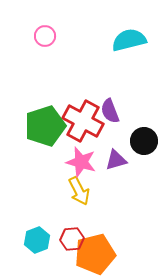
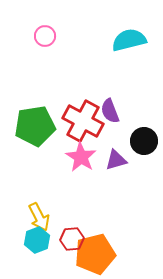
green pentagon: moved 10 px left; rotated 9 degrees clockwise
pink star: moved 5 px up; rotated 16 degrees clockwise
yellow arrow: moved 40 px left, 26 px down
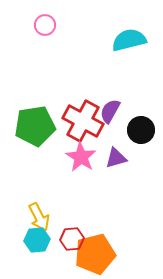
pink circle: moved 11 px up
purple semicircle: rotated 50 degrees clockwise
black circle: moved 3 px left, 11 px up
purple triangle: moved 2 px up
cyan hexagon: rotated 15 degrees clockwise
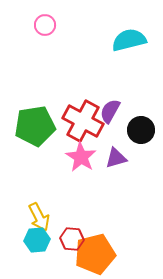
red hexagon: rotated 10 degrees clockwise
